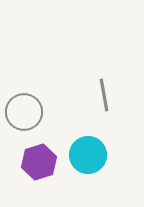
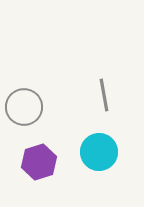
gray circle: moved 5 px up
cyan circle: moved 11 px right, 3 px up
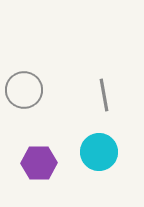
gray circle: moved 17 px up
purple hexagon: moved 1 px down; rotated 16 degrees clockwise
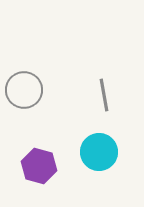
purple hexagon: moved 3 px down; rotated 16 degrees clockwise
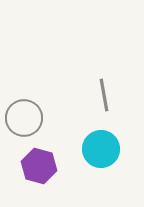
gray circle: moved 28 px down
cyan circle: moved 2 px right, 3 px up
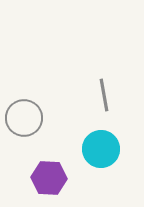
purple hexagon: moved 10 px right, 12 px down; rotated 12 degrees counterclockwise
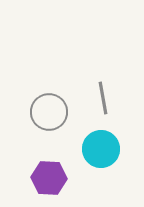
gray line: moved 1 px left, 3 px down
gray circle: moved 25 px right, 6 px up
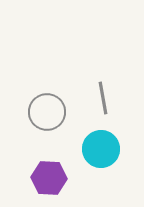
gray circle: moved 2 px left
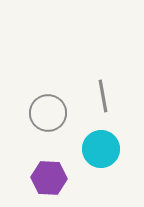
gray line: moved 2 px up
gray circle: moved 1 px right, 1 px down
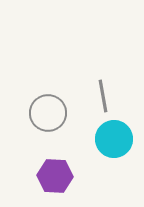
cyan circle: moved 13 px right, 10 px up
purple hexagon: moved 6 px right, 2 px up
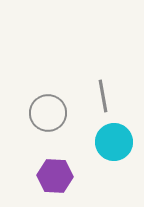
cyan circle: moved 3 px down
